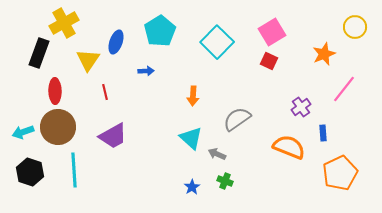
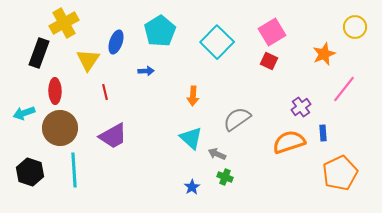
brown circle: moved 2 px right, 1 px down
cyan arrow: moved 1 px right, 19 px up
orange semicircle: moved 5 px up; rotated 40 degrees counterclockwise
green cross: moved 4 px up
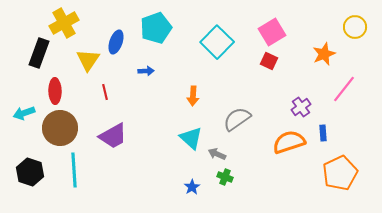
cyan pentagon: moved 4 px left, 3 px up; rotated 12 degrees clockwise
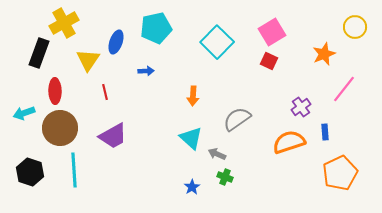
cyan pentagon: rotated 8 degrees clockwise
blue rectangle: moved 2 px right, 1 px up
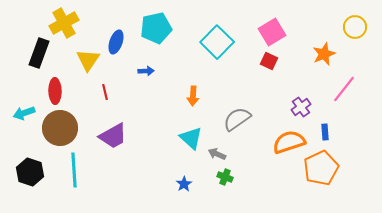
orange pentagon: moved 19 px left, 5 px up
blue star: moved 8 px left, 3 px up
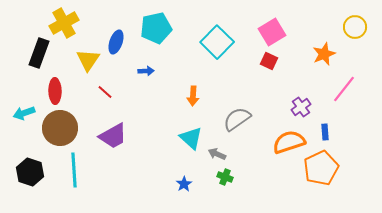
red line: rotated 35 degrees counterclockwise
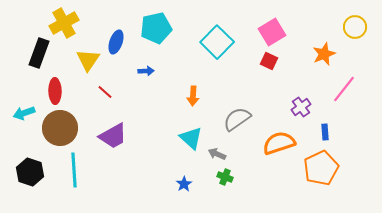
orange semicircle: moved 10 px left, 1 px down
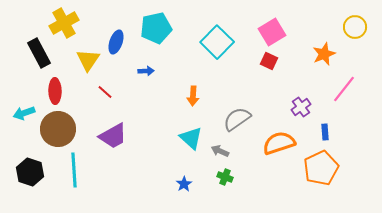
black rectangle: rotated 48 degrees counterclockwise
brown circle: moved 2 px left, 1 px down
gray arrow: moved 3 px right, 3 px up
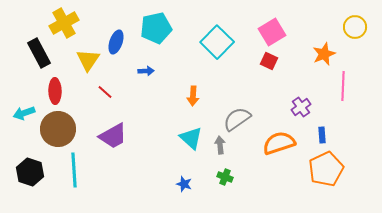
pink line: moved 1 px left, 3 px up; rotated 36 degrees counterclockwise
blue rectangle: moved 3 px left, 3 px down
gray arrow: moved 6 px up; rotated 60 degrees clockwise
orange pentagon: moved 5 px right, 1 px down
blue star: rotated 21 degrees counterclockwise
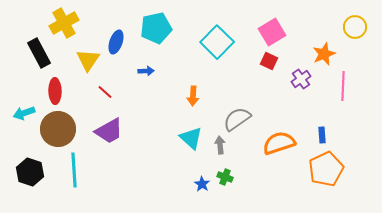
purple cross: moved 28 px up
purple trapezoid: moved 4 px left, 5 px up
blue star: moved 18 px right; rotated 14 degrees clockwise
